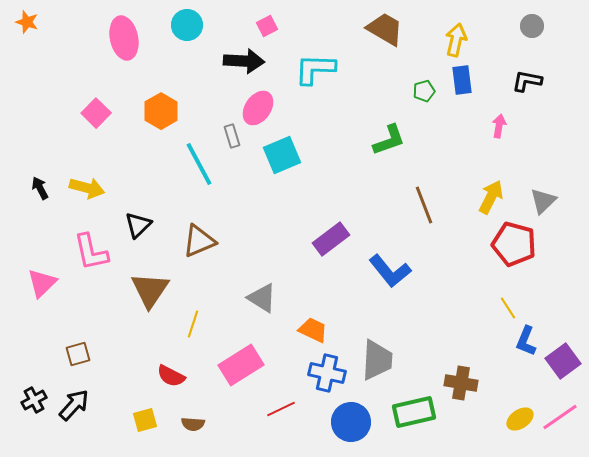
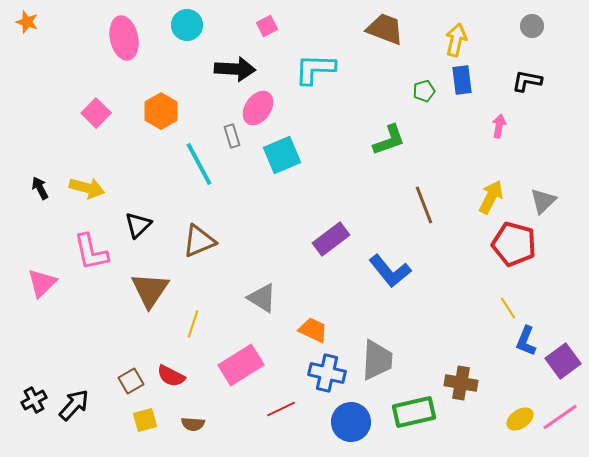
brown trapezoid at (385, 29): rotated 9 degrees counterclockwise
black arrow at (244, 61): moved 9 px left, 8 px down
brown square at (78, 354): moved 53 px right, 27 px down; rotated 15 degrees counterclockwise
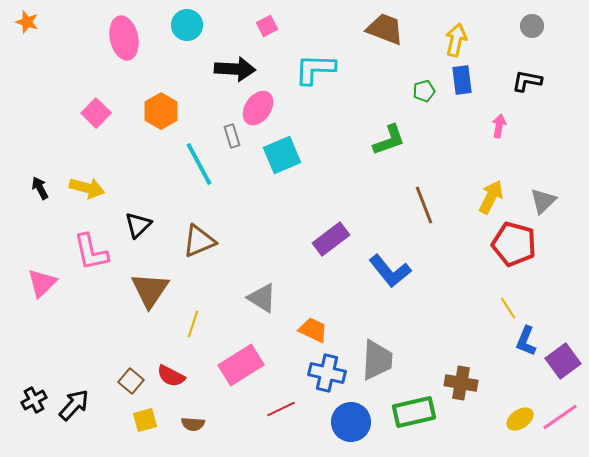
brown square at (131, 381): rotated 20 degrees counterclockwise
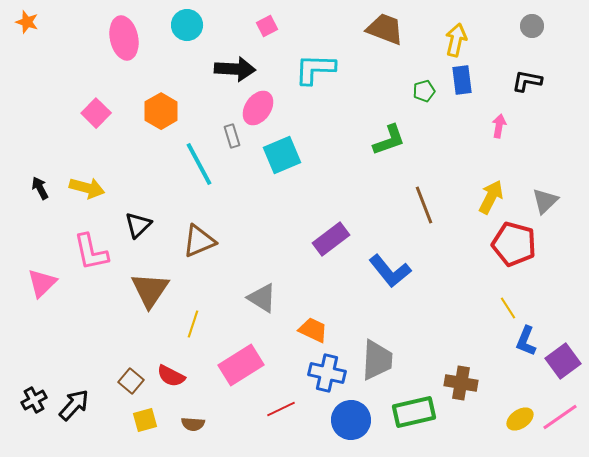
gray triangle at (543, 201): moved 2 px right
blue circle at (351, 422): moved 2 px up
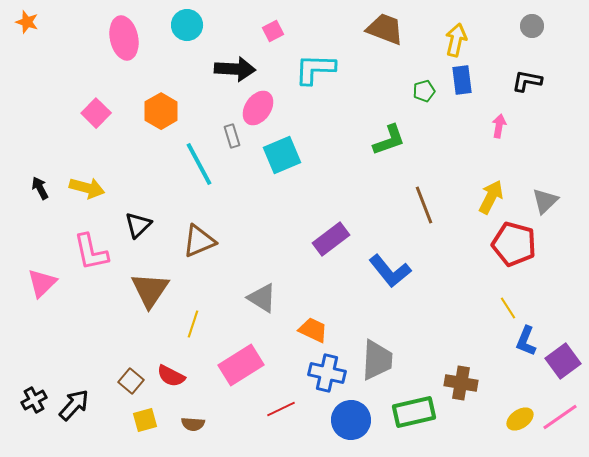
pink square at (267, 26): moved 6 px right, 5 px down
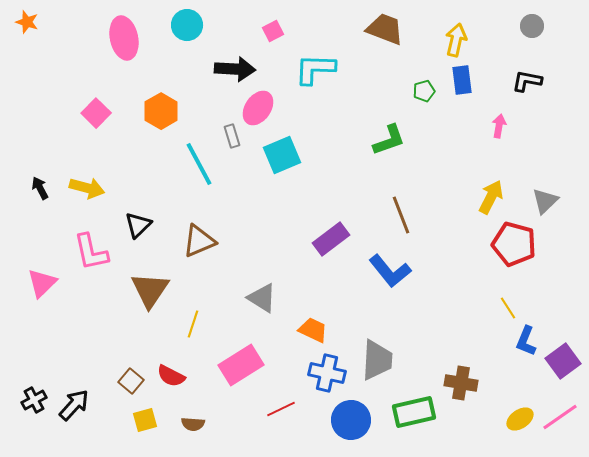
brown line at (424, 205): moved 23 px left, 10 px down
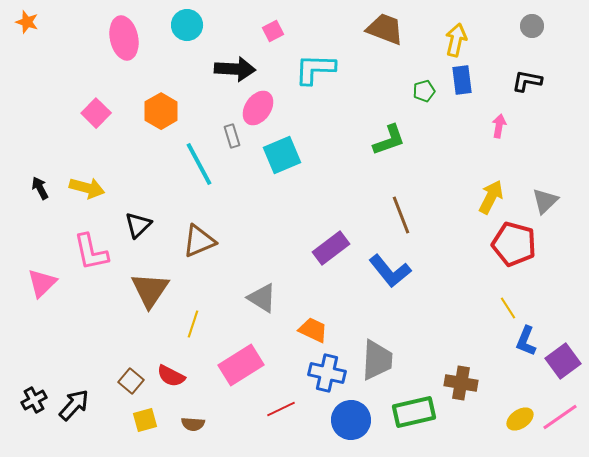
purple rectangle at (331, 239): moved 9 px down
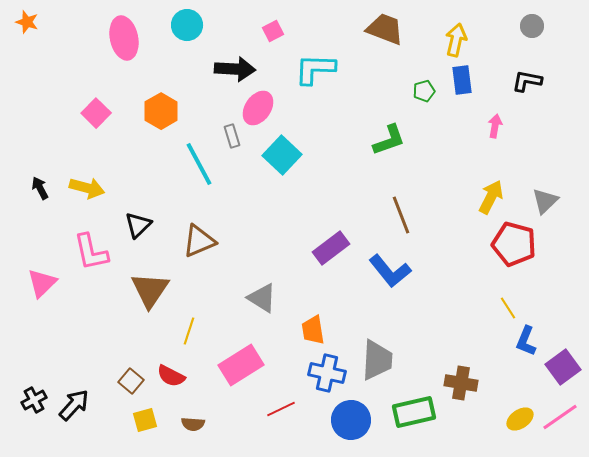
pink arrow at (499, 126): moved 4 px left
cyan square at (282, 155): rotated 24 degrees counterclockwise
yellow line at (193, 324): moved 4 px left, 7 px down
orange trapezoid at (313, 330): rotated 124 degrees counterclockwise
purple square at (563, 361): moved 6 px down
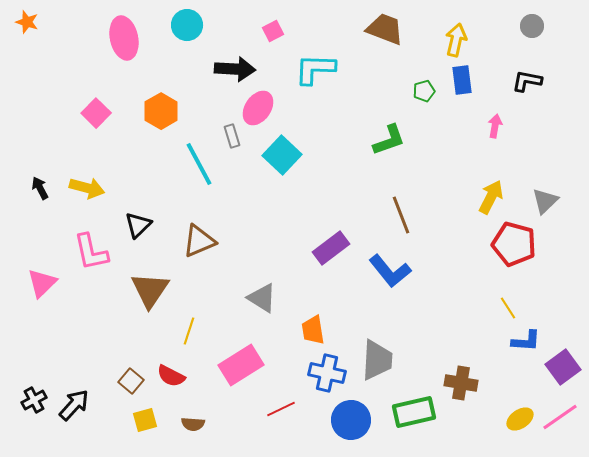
blue L-shape at (526, 341): rotated 108 degrees counterclockwise
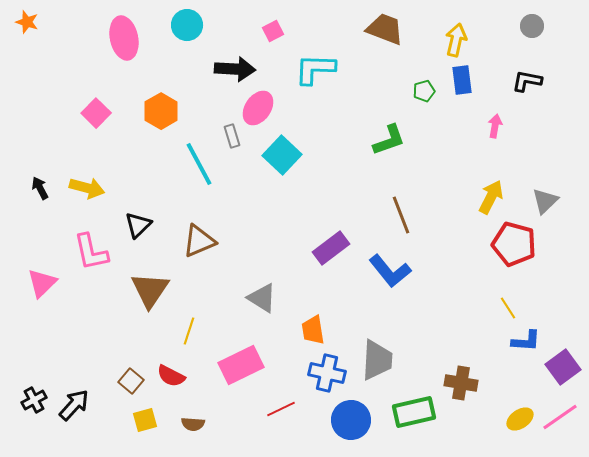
pink rectangle at (241, 365): rotated 6 degrees clockwise
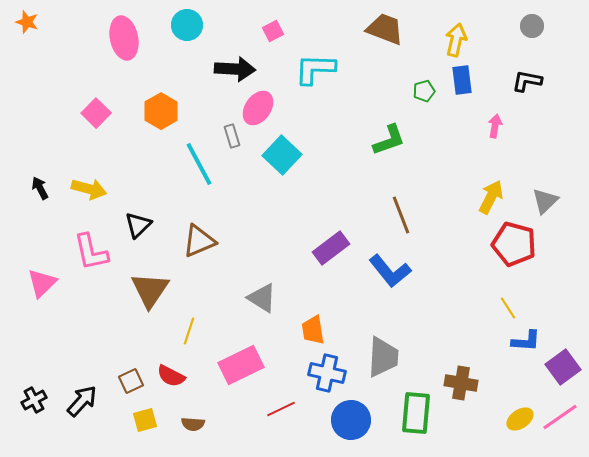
yellow arrow at (87, 188): moved 2 px right, 1 px down
gray trapezoid at (377, 360): moved 6 px right, 3 px up
brown square at (131, 381): rotated 25 degrees clockwise
black arrow at (74, 405): moved 8 px right, 4 px up
green rectangle at (414, 412): moved 2 px right, 1 px down; rotated 72 degrees counterclockwise
